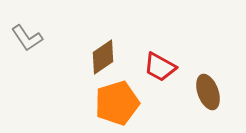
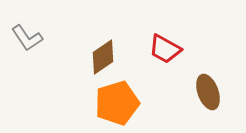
red trapezoid: moved 5 px right, 18 px up
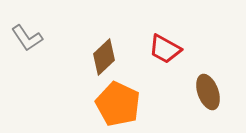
brown diamond: moved 1 px right; rotated 9 degrees counterclockwise
orange pentagon: moved 1 px right, 1 px down; rotated 30 degrees counterclockwise
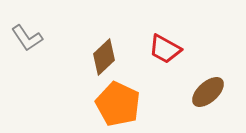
brown ellipse: rotated 68 degrees clockwise
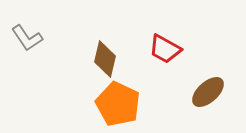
brown diamond: moved 1 px right, 2 px down; rotated 33 degrees counterclockwise
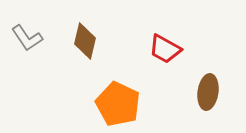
brown diamond: moved 20 px left, 18 px up
brown ellipse: rotated 40 degrees counterclockwise
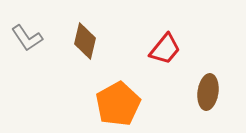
red trapezoid: rotated 80 degrees counterclockwise
orange pentagon: rotated 18 degrees clockwise
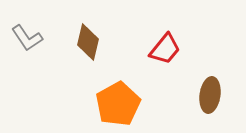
brown diamond: moved 3 px right, 1 px down
brown ellipse: moved 2 px right, 3 px down
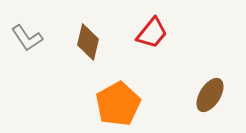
red trapezoid: moved 13 px left, 16 px up
brown ellipse: rotated 24 degrees clockwise
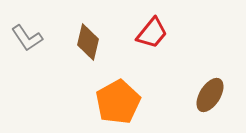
orange pentagon: moved 2 px up
